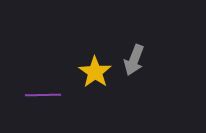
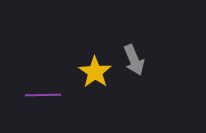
gray arrow: rotated 44 degrees counterclockwise
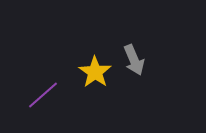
purple line: rotated 40 degrees counterclockwise
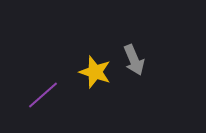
yellow star: rotated 16 degrees counterclockwise
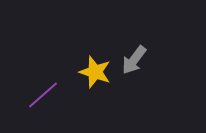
gray arrow: rotated 60 degrees clockwise
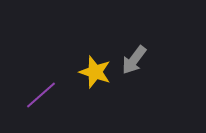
purple line: moved 2 px left
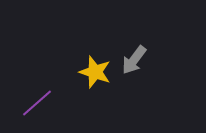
purple line: moved 4 px left, 8 px down
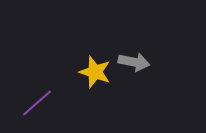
gray arrow: moved 2 px down; rotated 116 degrees counterclockwise
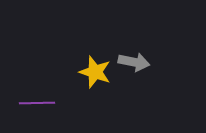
purple line: rotated 40 degrees clockwise
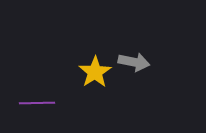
yellow star: rotated 20 degrees clockwise
